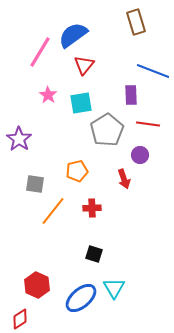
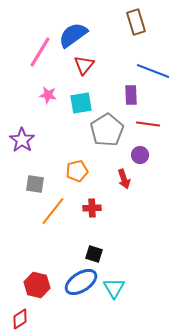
pink star: rotated 24 degrees counterclockwise
purple star: moved 3 px right, 1 px down
red hexagon: rotated 10 degrees counterclockwise
blue ellipse: moved 16 px up; rotated 8 degrees clockwise
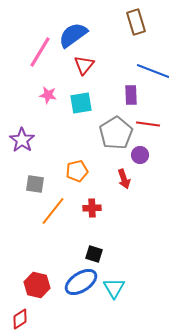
gray pentagon: moved 9 px right, 3 px down
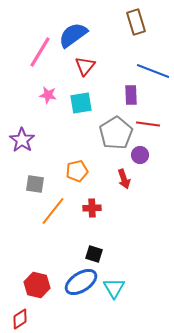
red triangle: moved 1 px right, 1 px down
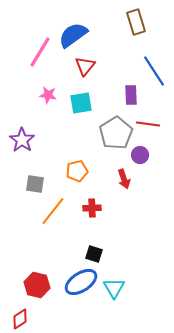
blue line: moved 1 px right; rotated 36 degrees clockwise
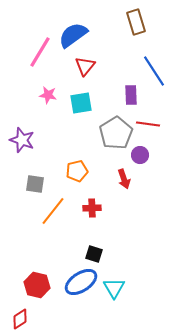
purple star: rotated 15 degrees counterclockwise
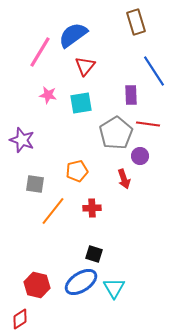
purple circle: moved 1 px down
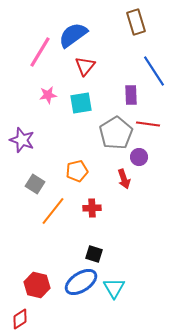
pink star: rotated 18 degrees counterclockwise
purple circle: moved 1 px left, 1 px down
gray square: rotated 24 degrees clockwise
